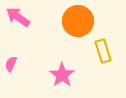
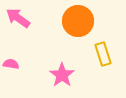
pink arrow: moved 1 px down
yellow rectangle: moved 3 px down
pink semicircle: rotated 77 degrees clockwise
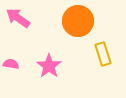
pink star: moved 13 px left, 9 px up
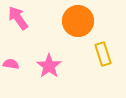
pink arrow: rotated 20 degrees clockwise
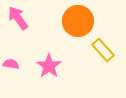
yellow rectangle: moved 4 px up; rotated 25 degrees counterclockwise
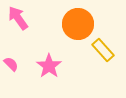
orange circle: moved 3 px down
pink semicircle: rotated 35 degrees clockwise
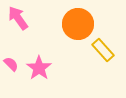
pink star: moved 10 px left, 2 px down
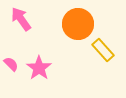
pink arrow: moved 3 px right, 1 px down
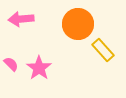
pink arrow: rotated 60 degrees counterclockwise
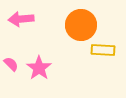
orange circle: moved 3 px right, 1 px down
yellow rectangle: rotated 45 degrees counterclockwise
